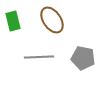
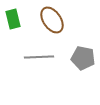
green rectangle: moved 2 px up
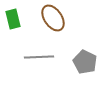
brown ellipse: moved 1 px right, 2 px up
gray pentagon: moved 2 px right, 4 px down; rotated 15 degrees clockwise
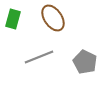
green rectangle: rotated 30 degrees clockwise
gray line: rotated 20 degrees counterclockwise
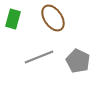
gray pentagon: moved 7 px left, 1 px up
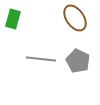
brown ellipse: moved 22 px right
gray line: moved 2 px right, 2 px down; rotated 28 degrees clockwise
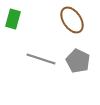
brown ellipse: moved 3 px left, 2 px down
gray line: rotated 12 degrees clockwise
